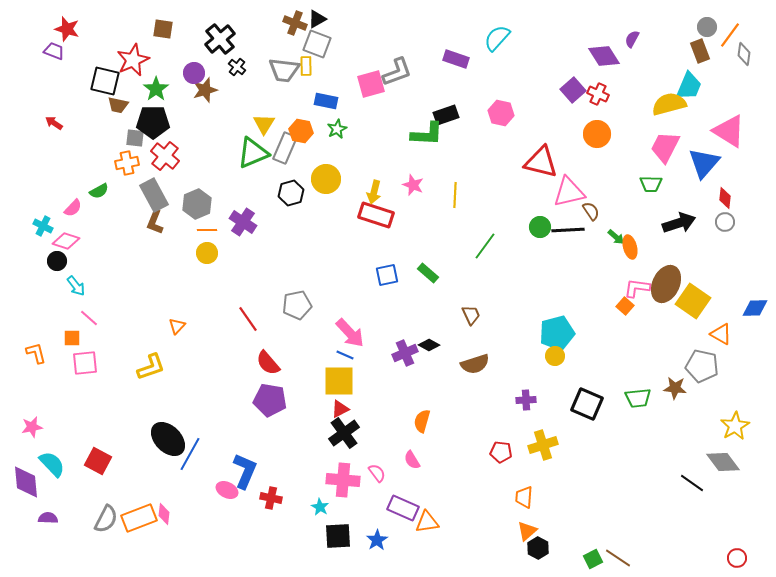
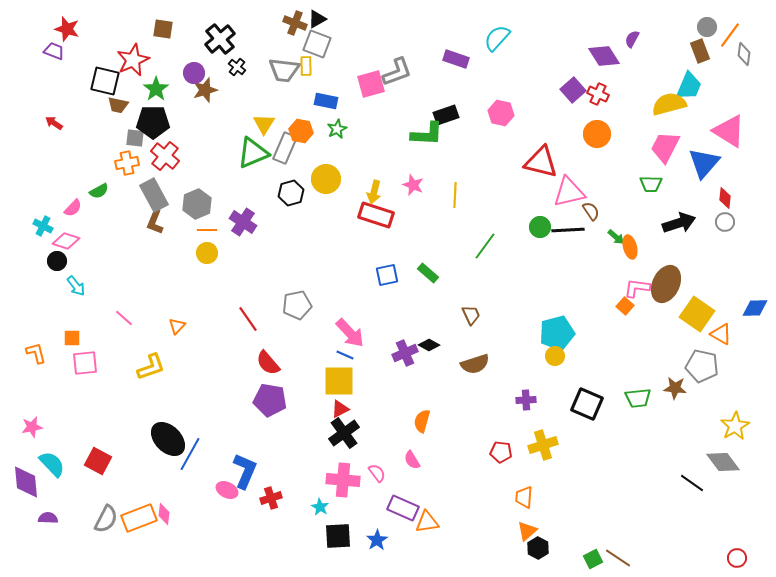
yellow square at (693, 301): moved 4 px right, 13 px down
pink line at (89, 318): moved 35 px right
red cross at (271, 498): rotated 30 degrees counterclockwise
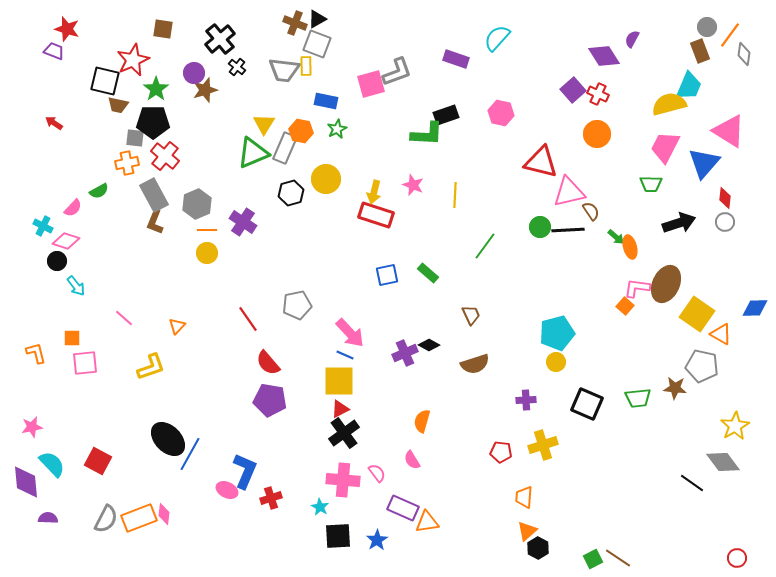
yellow circle at (555, 356): moved 1 px right, 6 px down
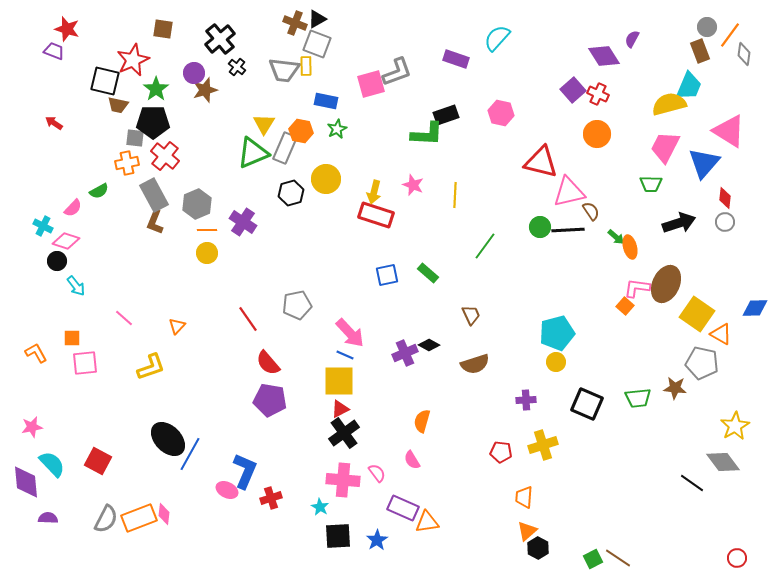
orange L-shape at (36, 353): rotated 15 degrees counterclockwise
gray pentagon at (702, 366): moved 3 px up
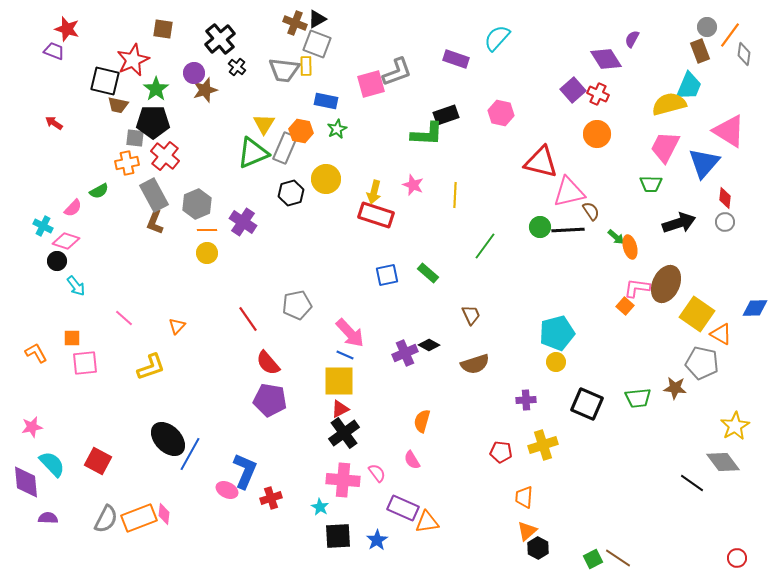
purple diamond at (604, 56): moved 2 px right, 3 px down
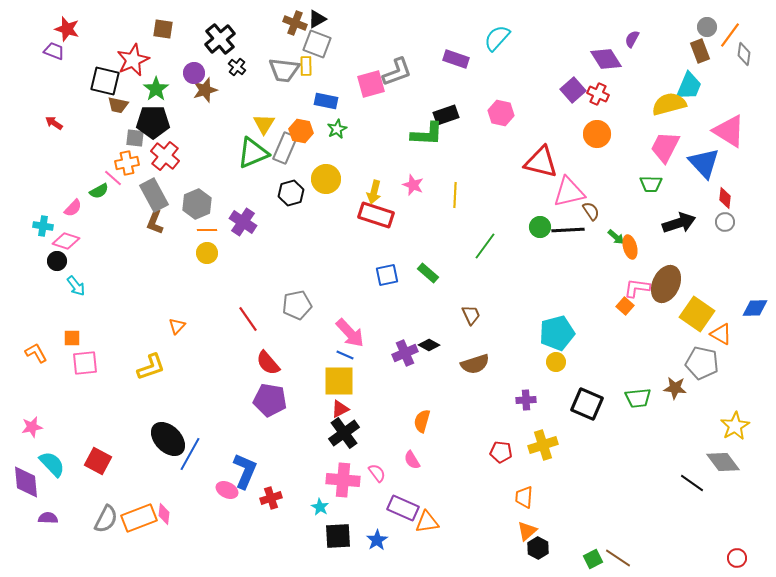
blue triangle at (704, 163): rotated 24 degrees counterclockwise
cyan cross at (43, 226): rotated 18 degrees counterclockwise
pink line at (124, 318): moved 11 px left, 140 px up
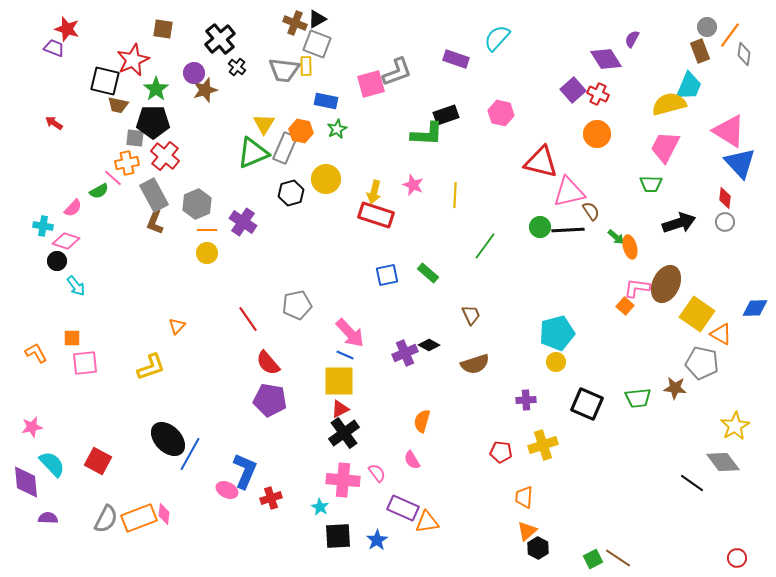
purple trapezoid at (54, 51): moved 3 px up
blue triangle at (704, 163): moved 36 px right
